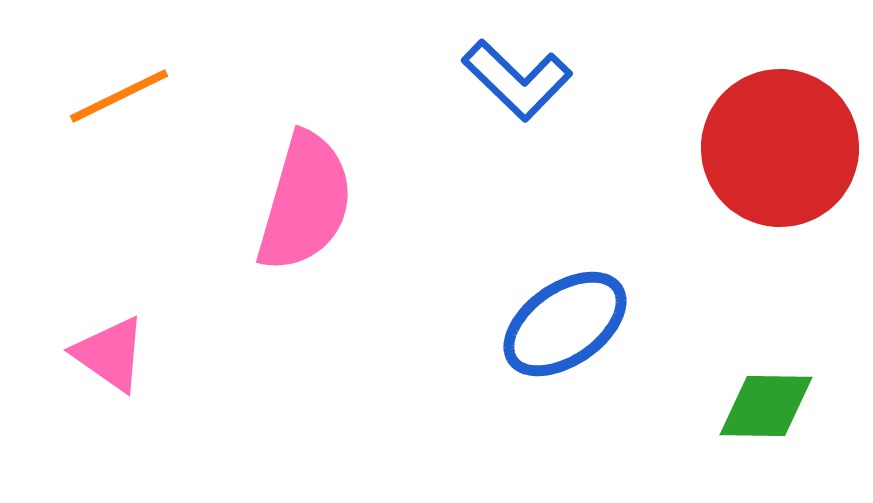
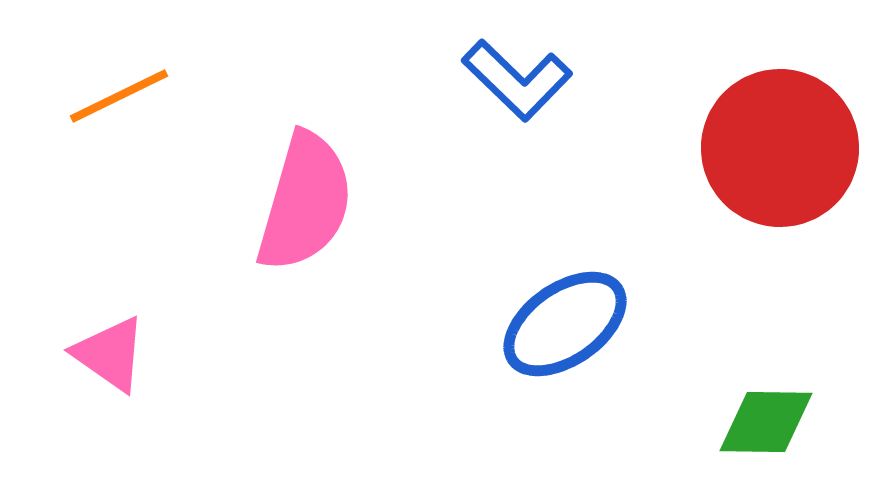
green diamond: moved 16 px down
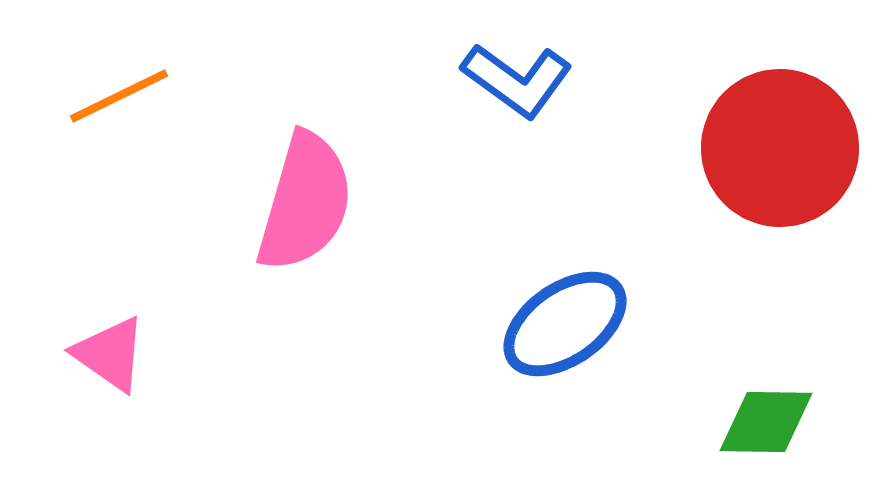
blue L-shape: rotated 8 degrees counterclockwise
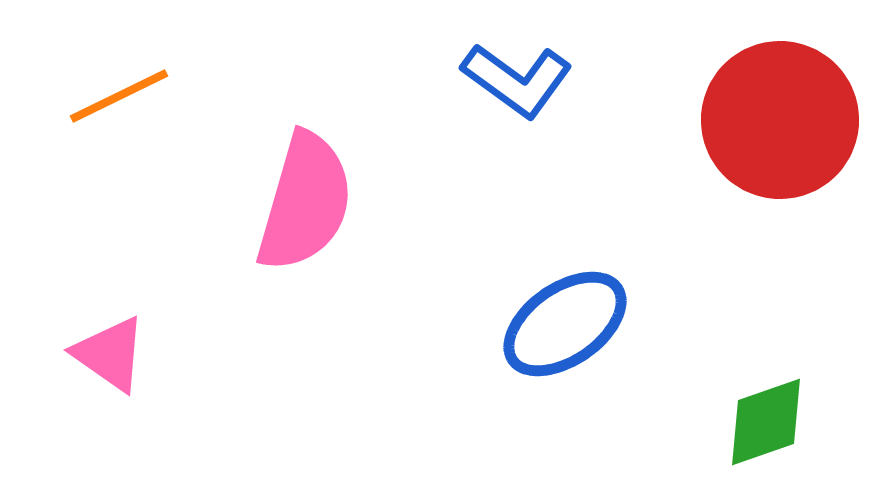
red circle: moved 28 px up
green diamond: rotated 20 degrees counterclockwise
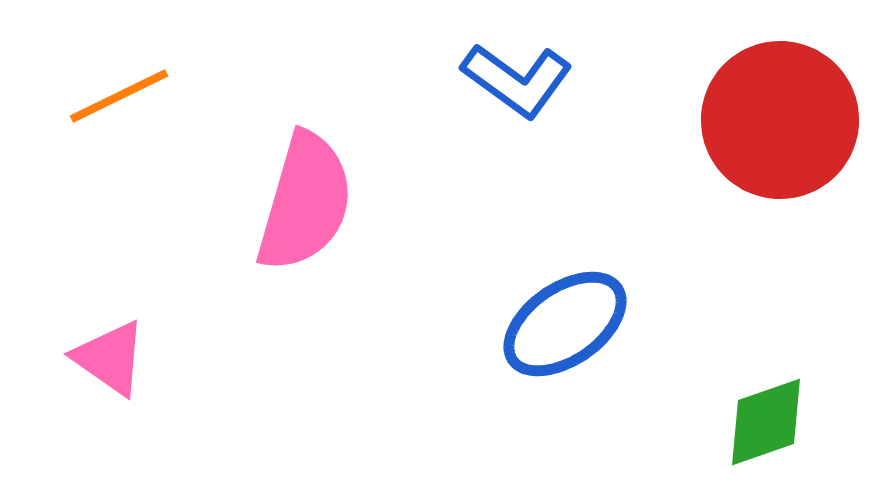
pink triangle: moved 4 px down
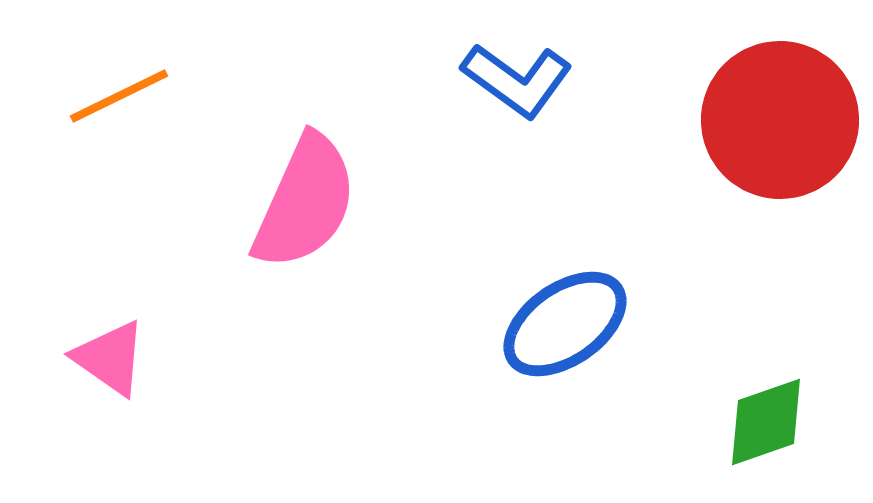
pink semicircle: rotated 8 degrees clockwise
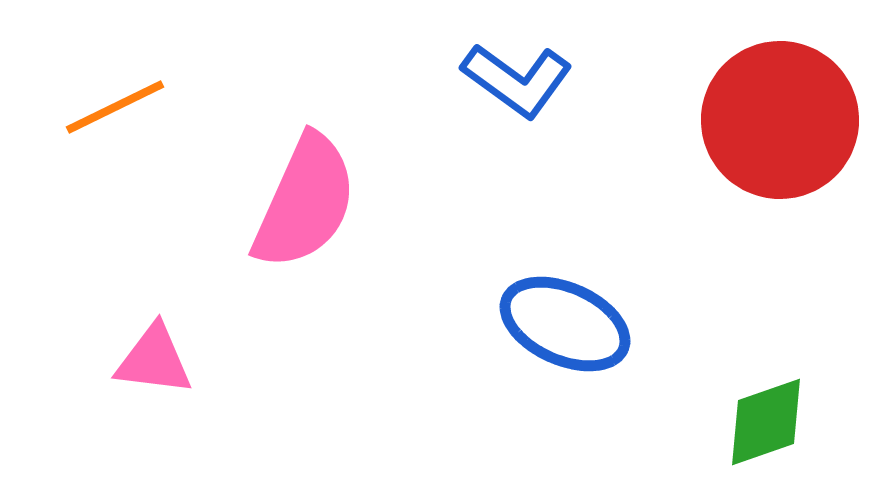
orange line: moved 4 px left, 11 px down
blue ellipse: rotated 59 degrees clockwise
pink triangle: moved 44 px right, 2 px down; rotated 28 degrees counterclockwise
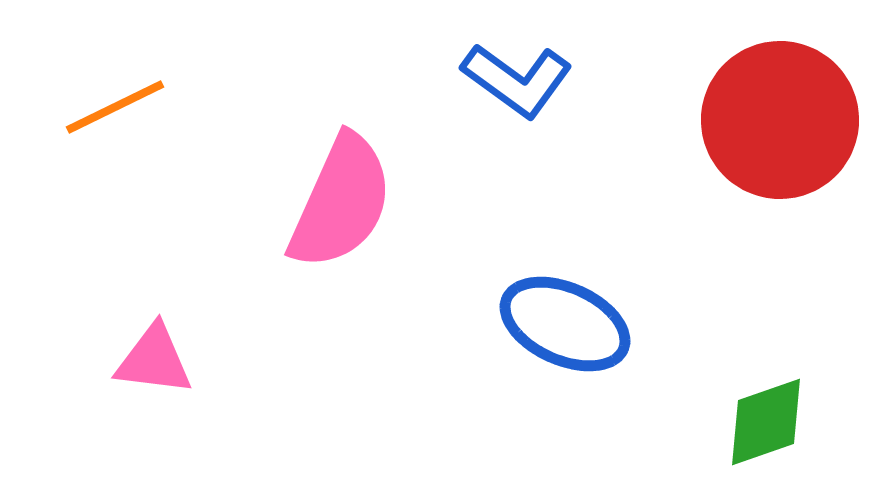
pink semicircle: moved 36 px right
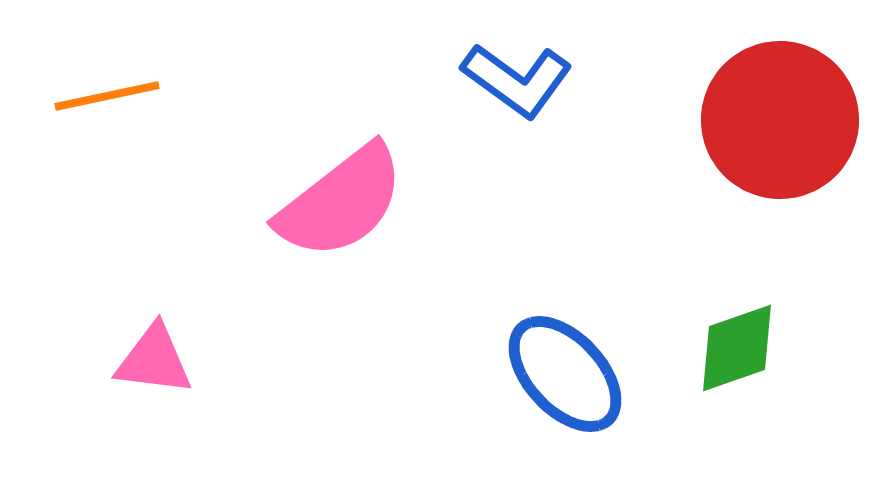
orange line: moved 8 px left, 11 px up; rotated 14 degrees clockwise
pink semicircle: rotated 28 degrees clockwise
blue ellipse: moved 50 px down; rotated 23 degrees clockwise
green diamond: moved 29 px left, 74 px up
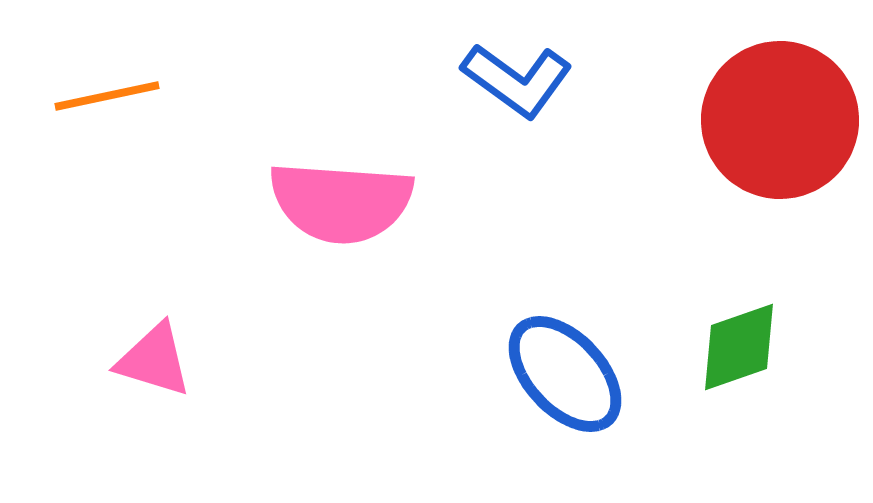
pink semicircle: rotated 42 degrees clockwise
green diamond: moved 2 px right, 1 px up
pink triangle: rotated 10 degrees clockwise
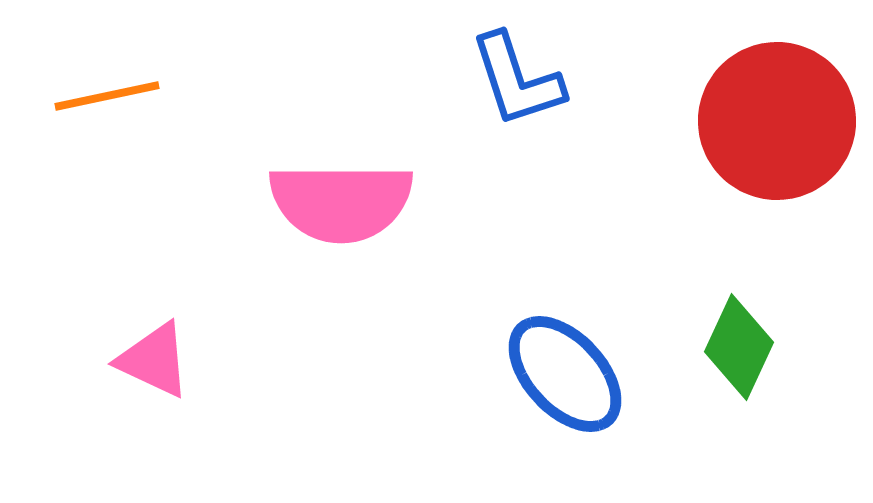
blue L-shape: rotated 36 degrees clockwise
red circle: moved 3 px left, 1 px down
pink semicircle: rotated 4 degrees counterclockwise
green diamond: rotated 46 degrees counterclockwise
pink triangle: rotated 8 degrees clockwise
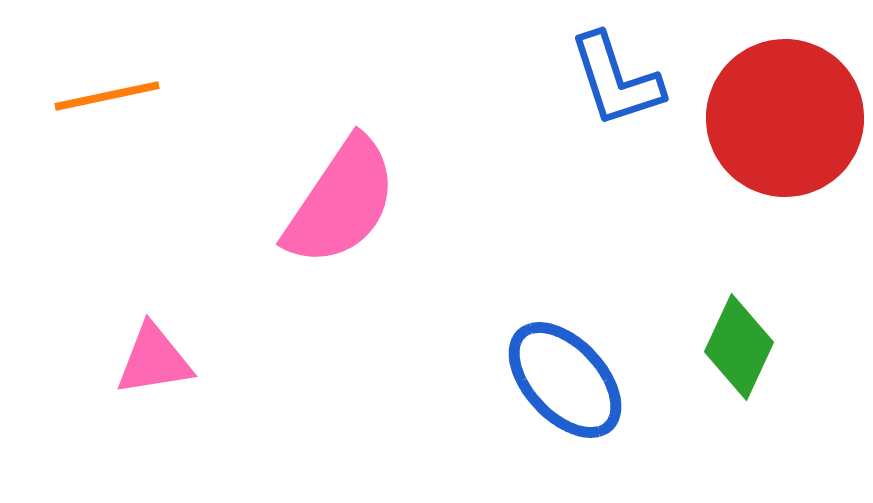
blue L-shape: moved 99 px right
red circle: moved 8 px right, 3 px up
pink semicircle: rotated 56 degrees counterclockwise
pink triangle: rotated 34 degrees counterclockwise
blue ellipse: moved 6 px down
